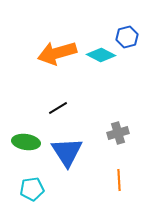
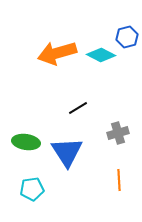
black line: moved 20 px right
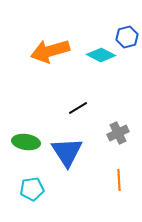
orange arrow: moved 7 px left, 2 px up
gray cross: rotated 10 degrees counterclockwise
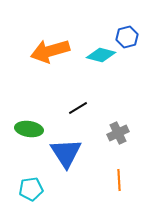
cyan diamond: rotated 12 degrees counterclockwise
green ellipse: moved 3 px right, 13 px up
blue triangle: moved 1 px left, 1 px down
cyan pentagon: moved 1 px left
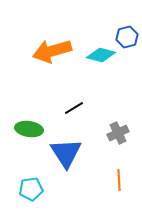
orange arrow: moved 2 px right
black line: moved 4 px left
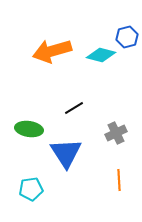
gray cross: moved 2 px left
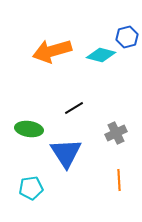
cyan pentagon: moved 1 px up
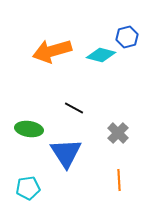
black line: rotated 60 degrees clockwise
gray cross: moved 2 px right; rotated 20 degrees counterclockwise
cyan pentagon: moved 3 px left
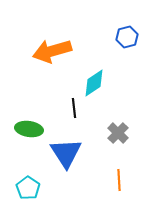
cyan diamond: moved 7 px left, 28 px down; rotated 48 degrees counterclockwise
black line: rotated 54 degrees clockwise
cyan pentagon: rotated 30 degrees counterclockwise
